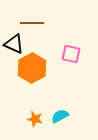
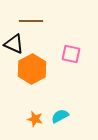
brown line: moved 1 px left, 2 px up
orange hexagon: moved 1 px down
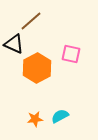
brown line: rotated 40 degrees counterclockwise
orange hexagon: moved 5 px right, 1 px up
orange star: rotated 21 degrees counterclockwise
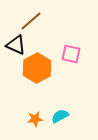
black triangle: moved 2 px right, 1 px down
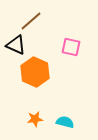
pink square: moved 7 px up
orange hexagon: moved 2 px left, 4 px down; rotated 8 degrees counterclockwise
cyan semicircle: moved 5 px right, 6 px down; rotated 42 degrees clockwise
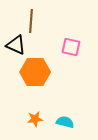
brown line: rotated 45 degrees counterclockwise
orange hexagon: rotated 24 degrees counterclockwise
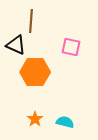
orange star: rotated 28 degrees counterclockwise
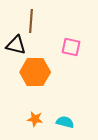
black triangle: rotated 10 degrees counterclockwise
orange star: rotated 28 degrees counterclockwise
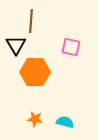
black triangle: rotated 45 degrees clockwise
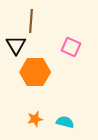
pink square: rotated 12 degrees clockwise
orange star: rotated 21 degrees counterclockwise
